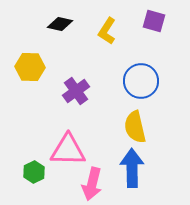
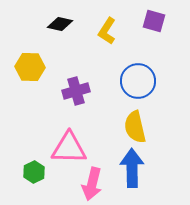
blue circle: moved 3 px left
purple cross: rotated 20 degrees clockwise
pink triangle: moved 1 px right, 2 px up
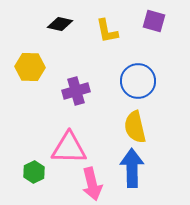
yellow L-shape: rotated 44 degrees counterclockwise
pink arrow: rotated 28 degrees counterclockwise
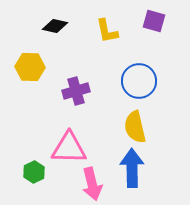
black diamond: moved 5 px left, 2 px down
blue circle: moved 1 px right
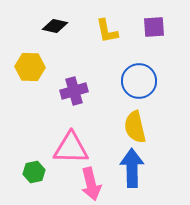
purple square: moved 6 px down; rotated 20 degrees counterclockwise
purple cross: moved 2 px left
pink triangle: moved 2 px right
green hexagon: rotated 15 degrees clockwise
pink arrow: moved 1 px left
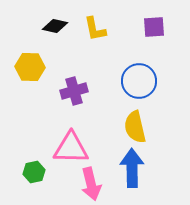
yellow L-shape: moved 12 px left, 2 px up
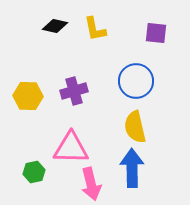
purple square: moved 2 px right, 6 px down; rotated 10 degrees clockwise
yellow hexagon: moved 2 px left, 29 px down
blue circle: moved 3 px left
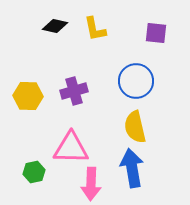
blue arrow: rotated 9 degrees counterclockwise
pink arrow: rotated 16 degrees clockwise
